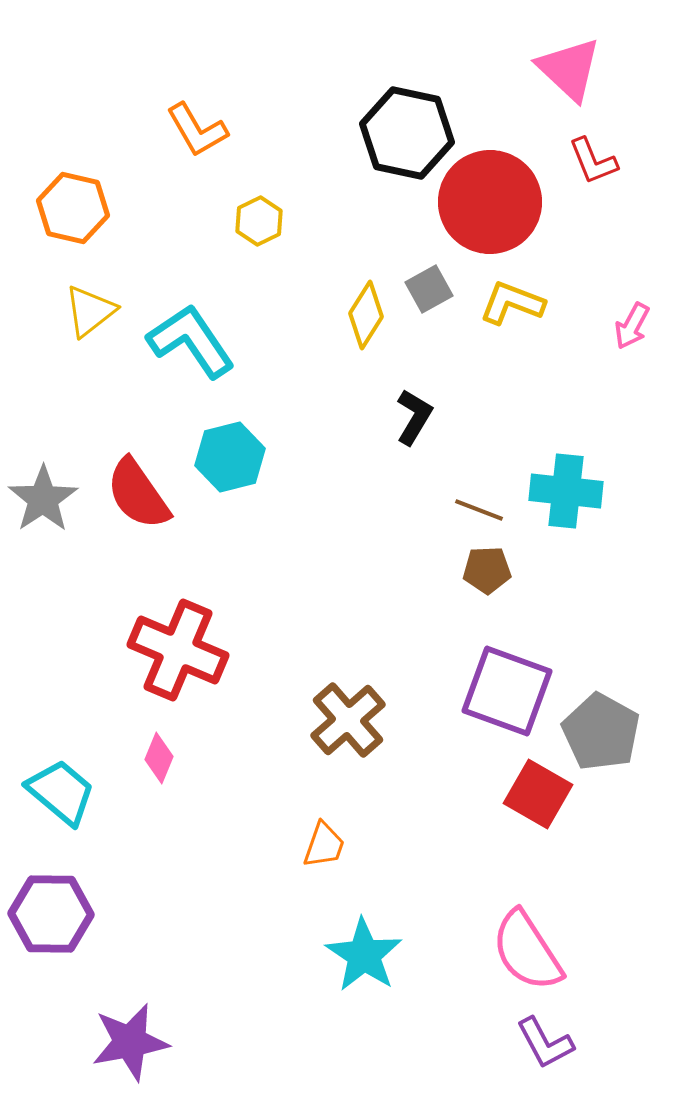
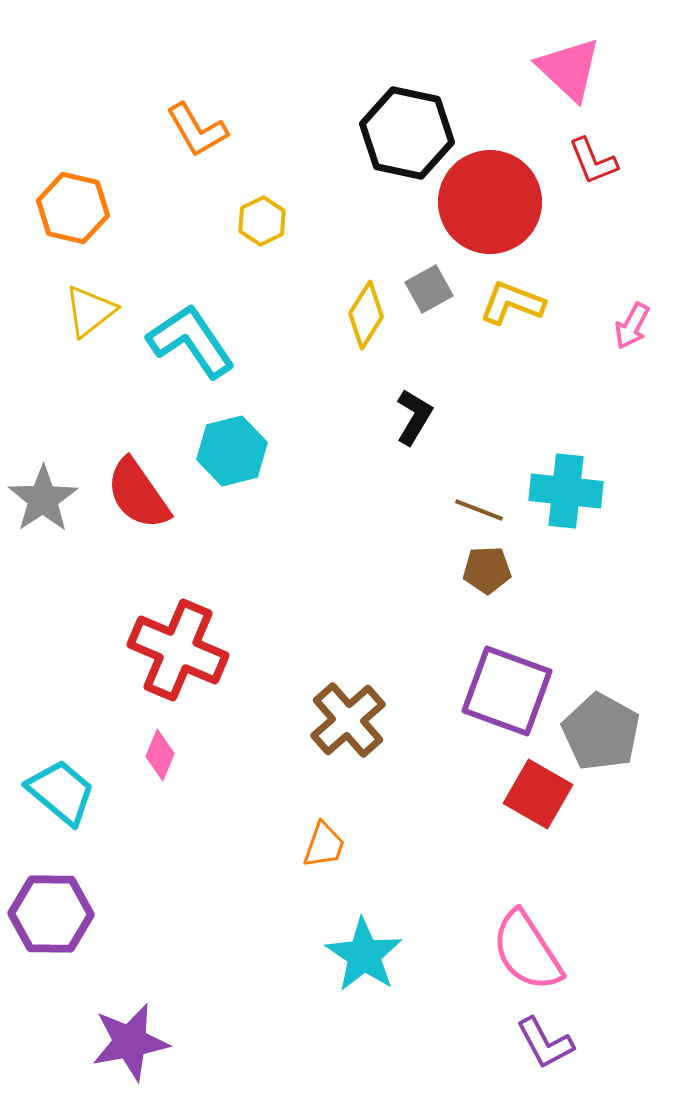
yellow hexagon: moved 3 px right
cyan hexagon: moved 2 px right, 6 px up
pink diamond: moved 1 px right, 3 px up
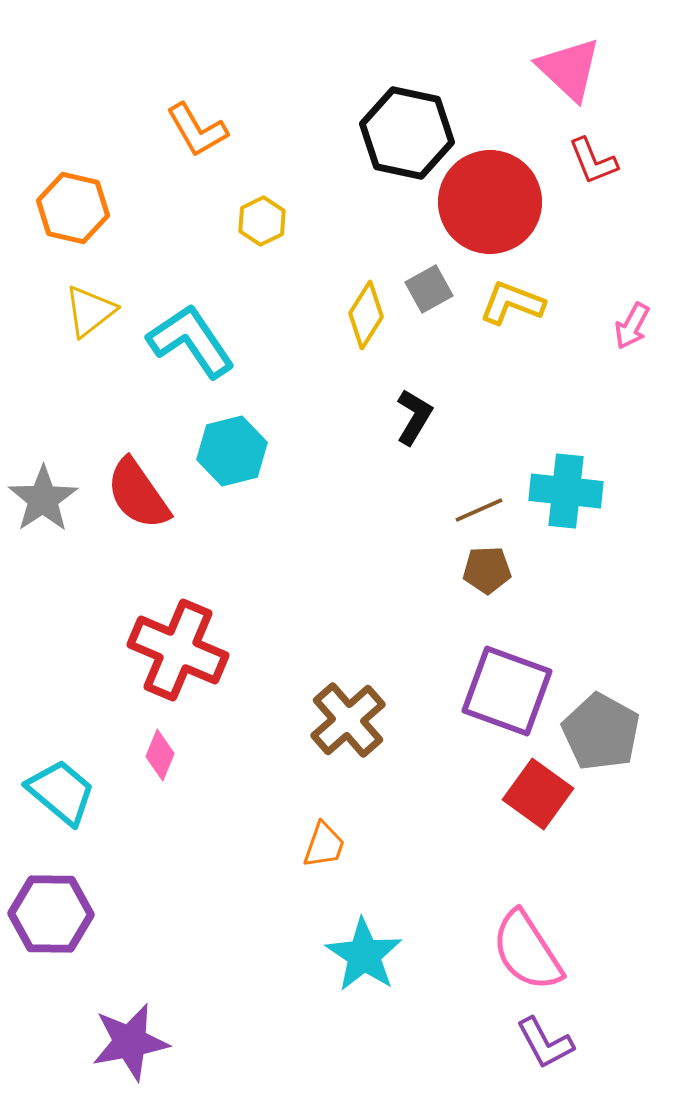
brown line: rotated 45 degrees counterclockwise
red square: rotated 6 degrees clockwise
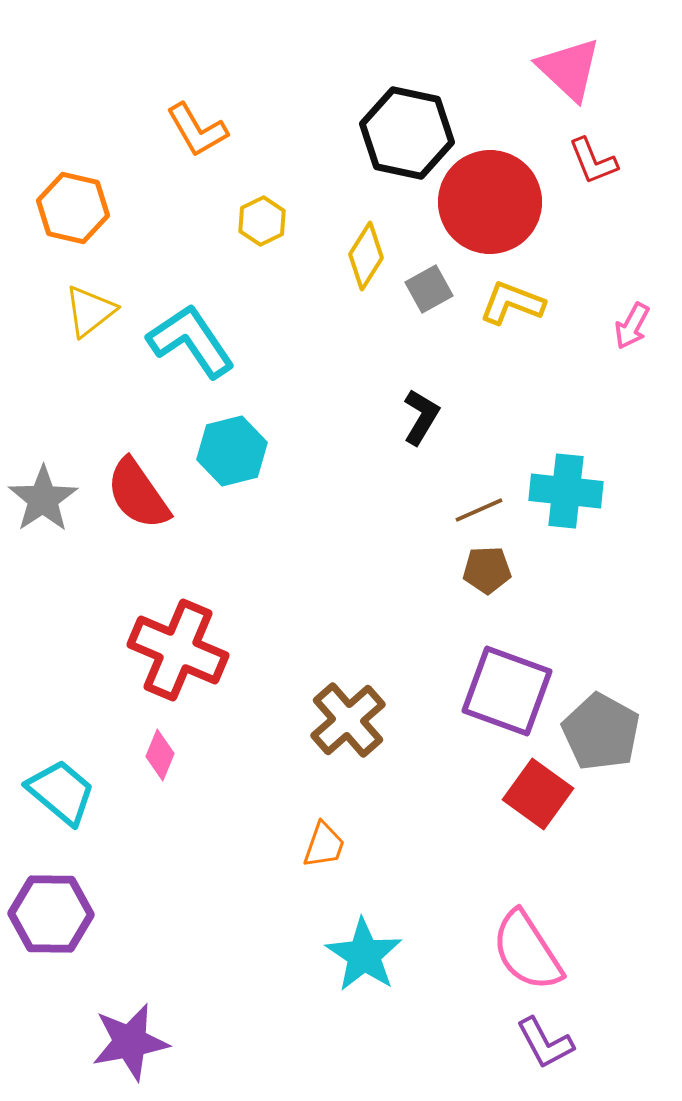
yellow diamond: moved 59 px up
black L-shape: moved 7 px right
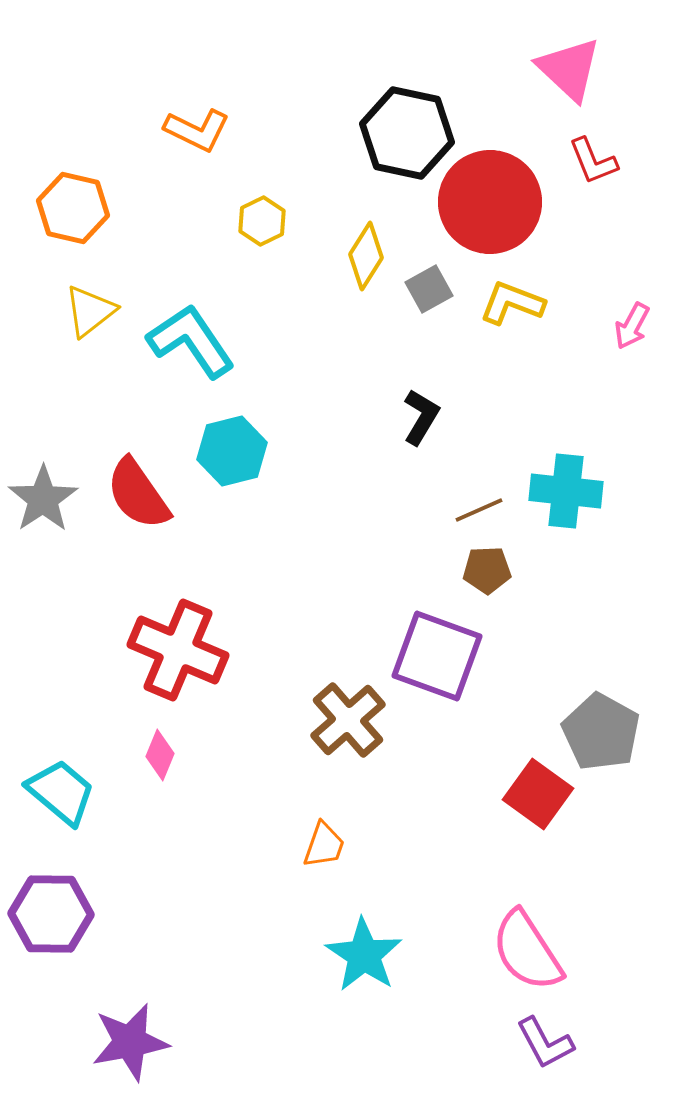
orange L-shape: rotated 34 degrees counterclockwise
purple square: moved 70 px left, 35 px up
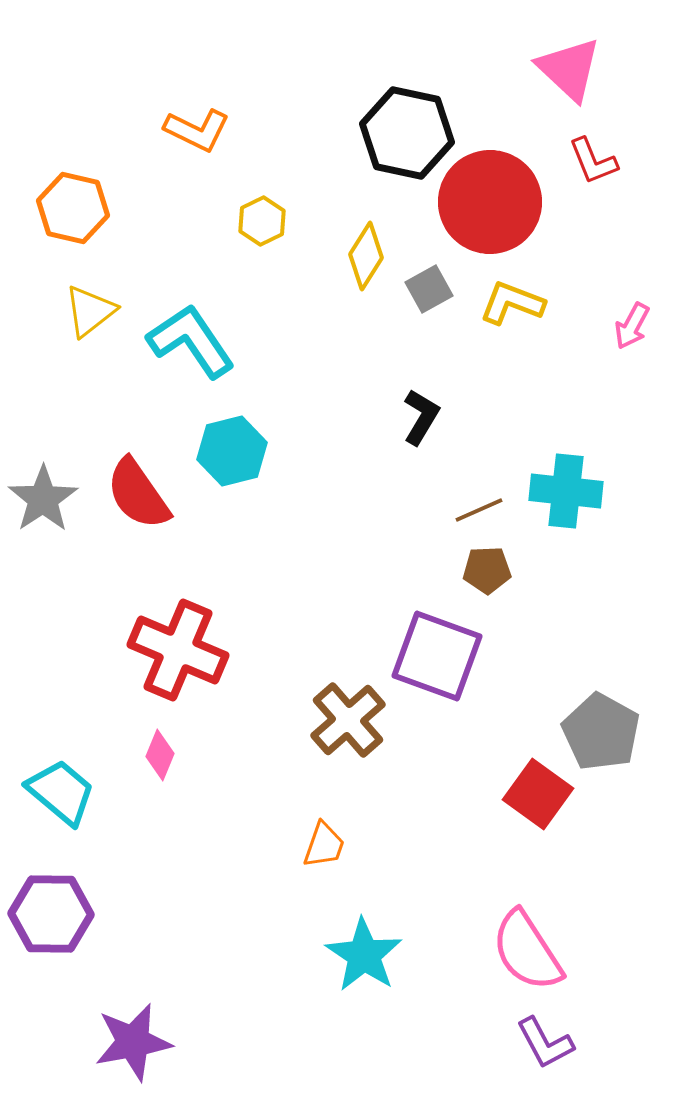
purple star: moved 3 px right
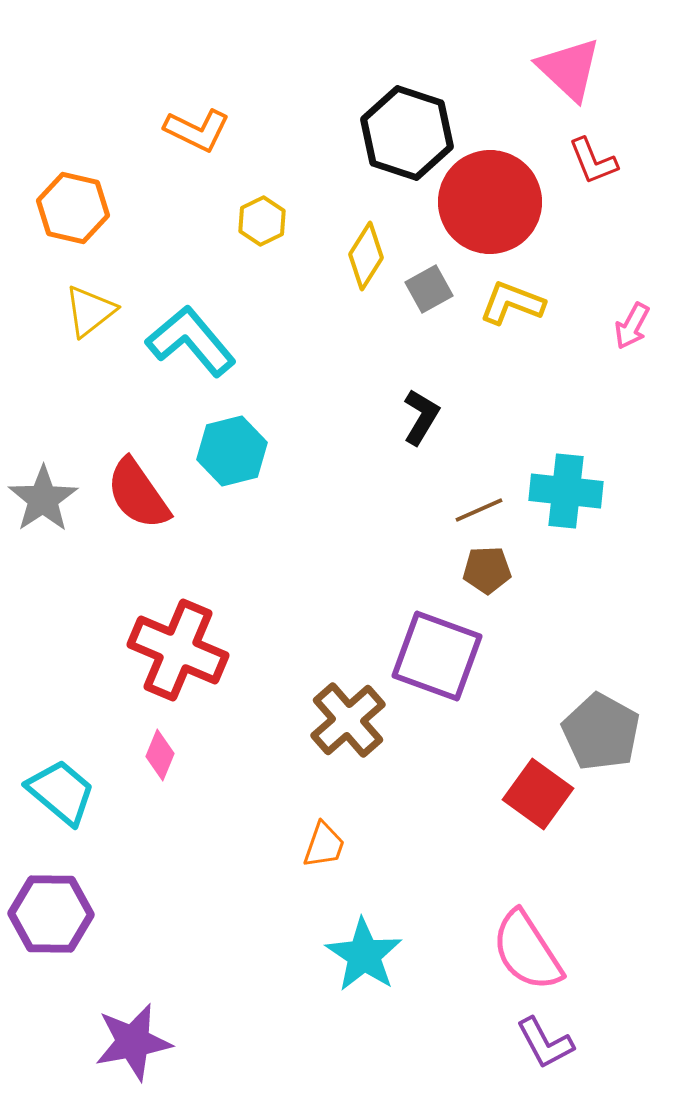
black hexagon: rotated 6 degrees clockwise
cyan L-shape: rotated 6 degrees counterclockwise
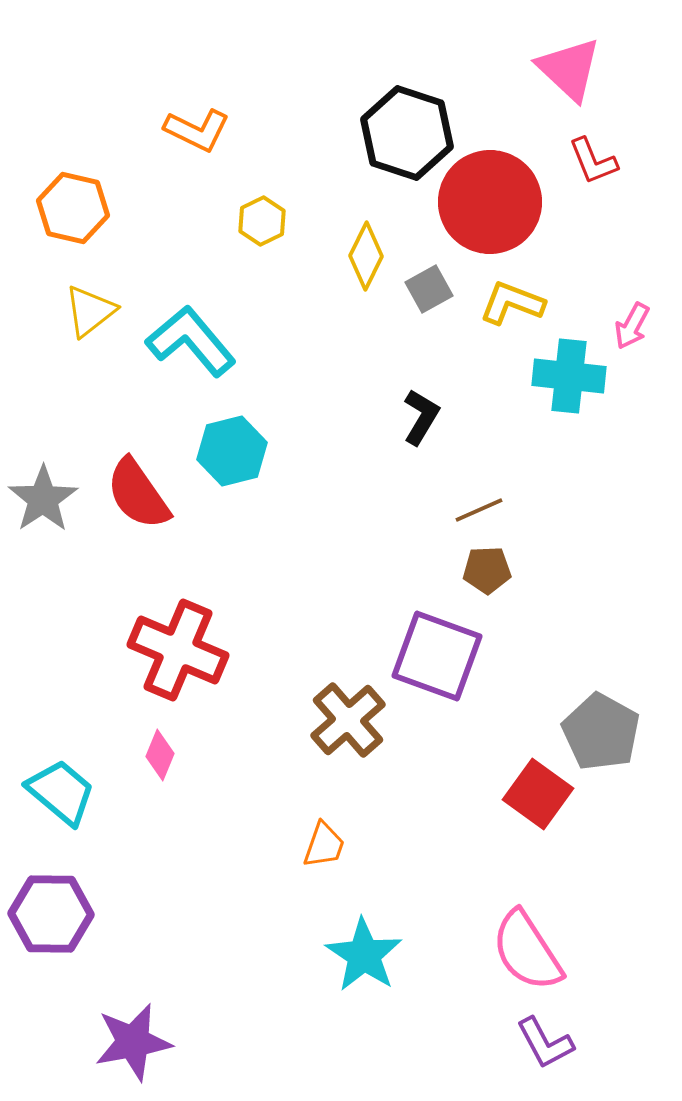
yellow diamond: rotated 6 degrees counterclockwise
cyan cross: moved 3 px right, 115 px up
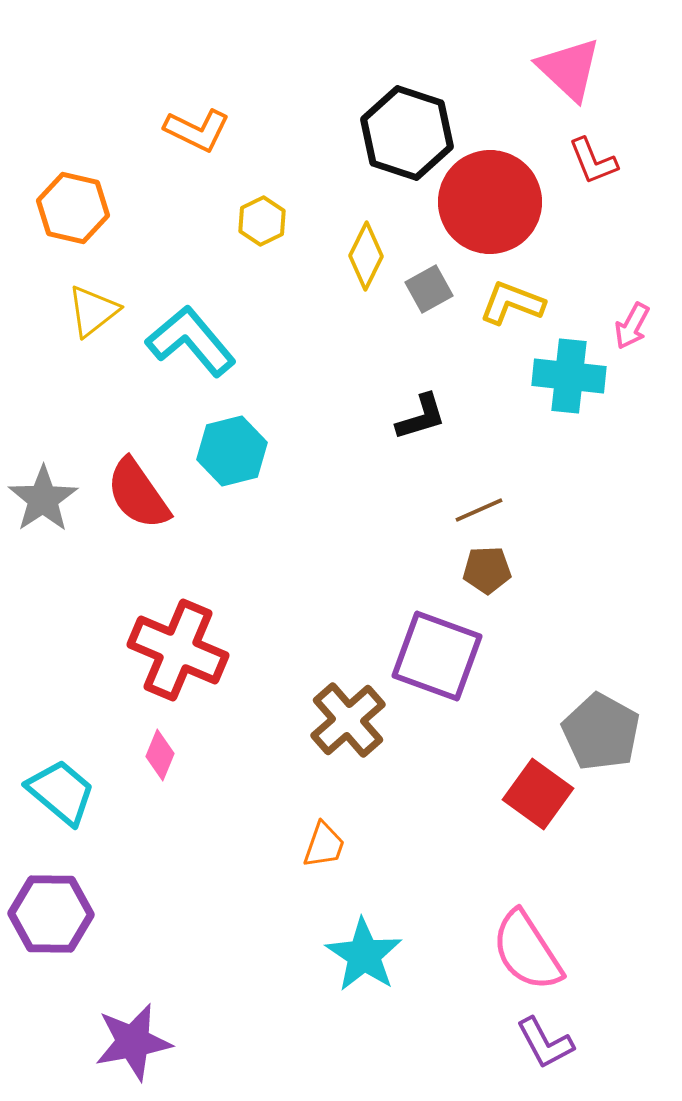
yellow triangle: moved 3 px right
black L-shape: rotated 42 degrees clockwise
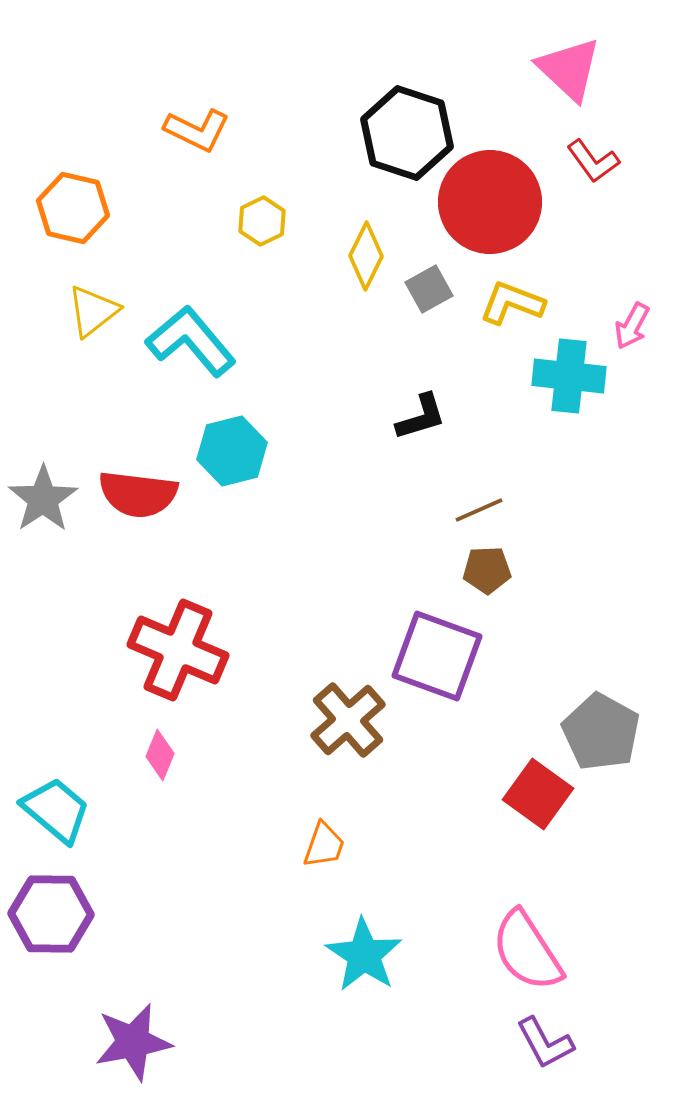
red L-shape: rotated 14 degrees counterclockwise
red semicircle: rotated 48 degrees counterclockwise
cyan trapezoid: moved 5 px left, 18 px down
